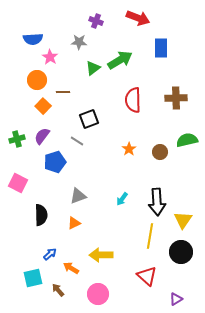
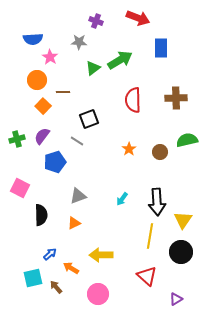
pink square: moved 2 px right, 5 px down
brown arrow: moved 2 px left, 3 px up
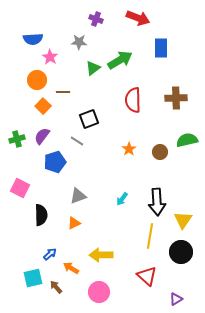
purple cross: moved 2 px up
pink circle: moved 1 px right, 2 px up
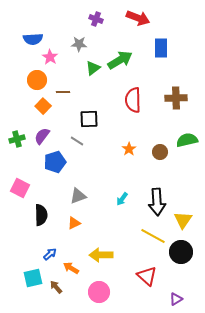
gray star: moved 2 px down
black square: rotated 18 degrees clockwise
yellow line: moved 3 px right; rotated 70 degrees counterclockwise
